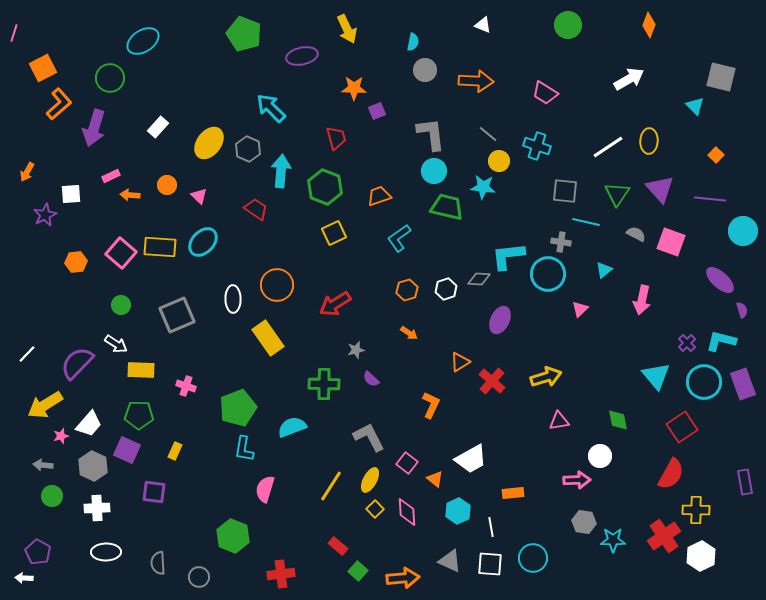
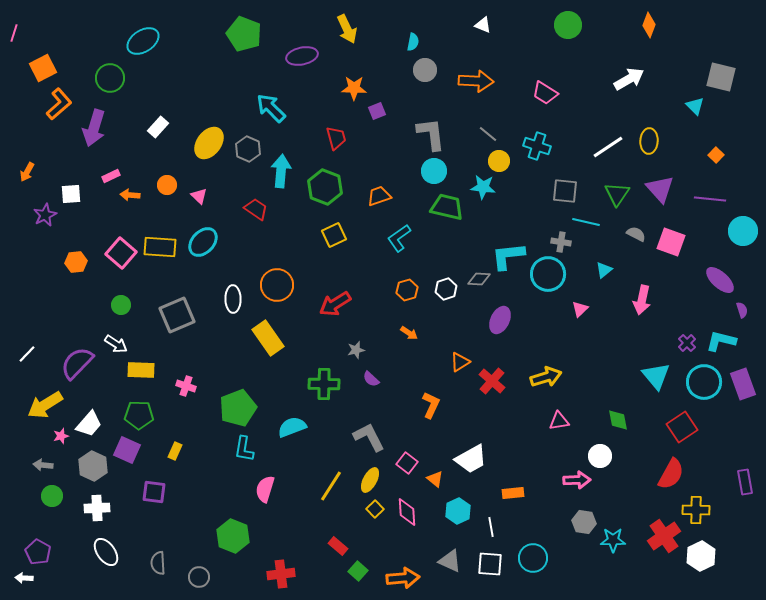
yellow square at (334, 233): moved 2 px down
white ellipse at (106, 552): rotated 56 degrees clockwise
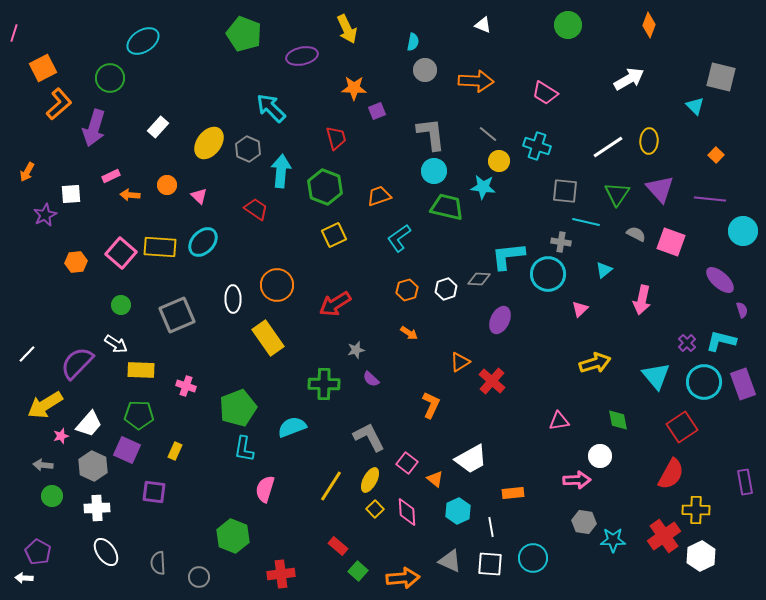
yellow arrow at (546, 377): moved 49 px right, 14 px up
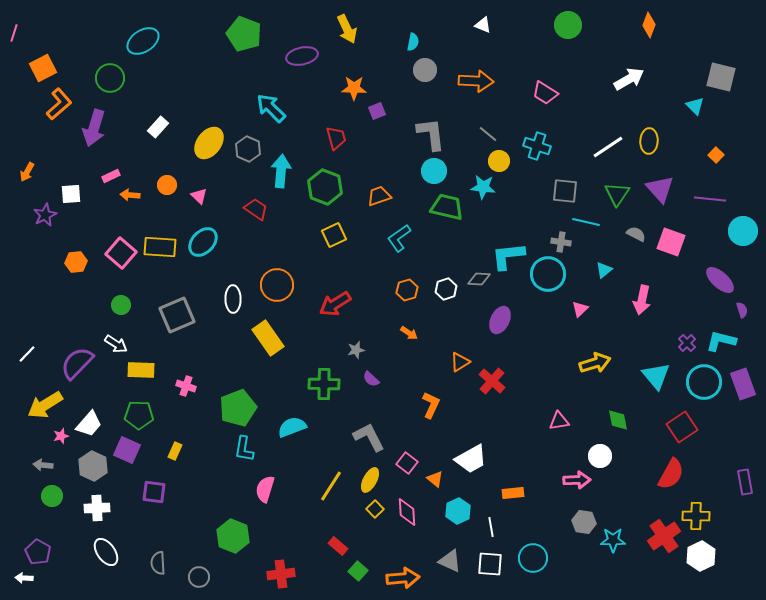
yellow cross at (696, 510): moved 6 px down
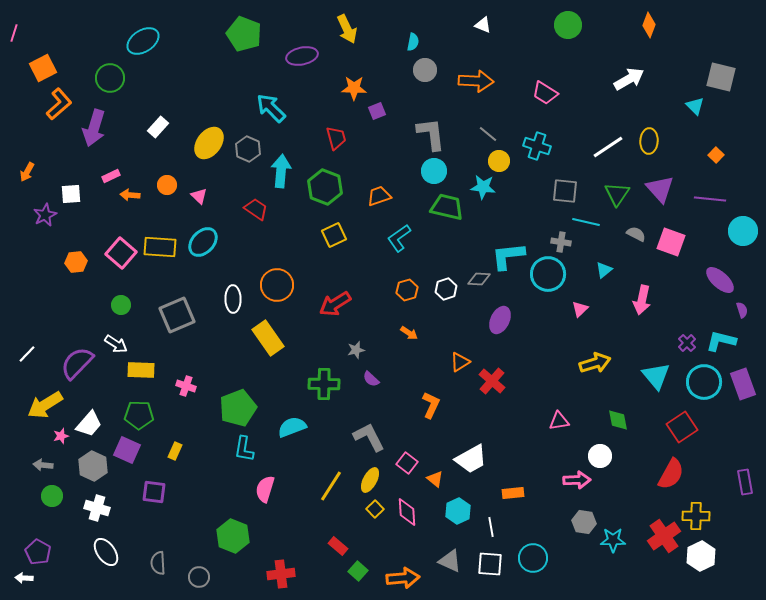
white cross at (97, 508): rotated 20 degrees clockwise
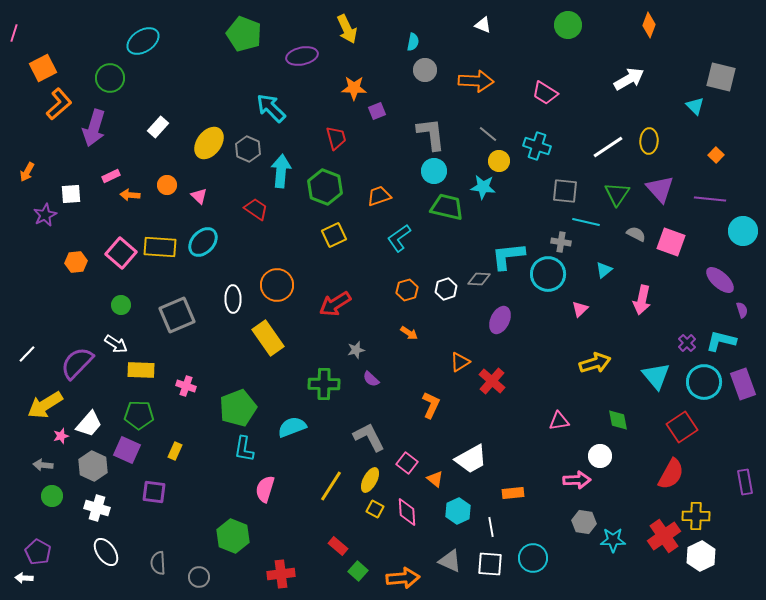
yellow square at (375, 509): rotated 18 degrees counterclockwise
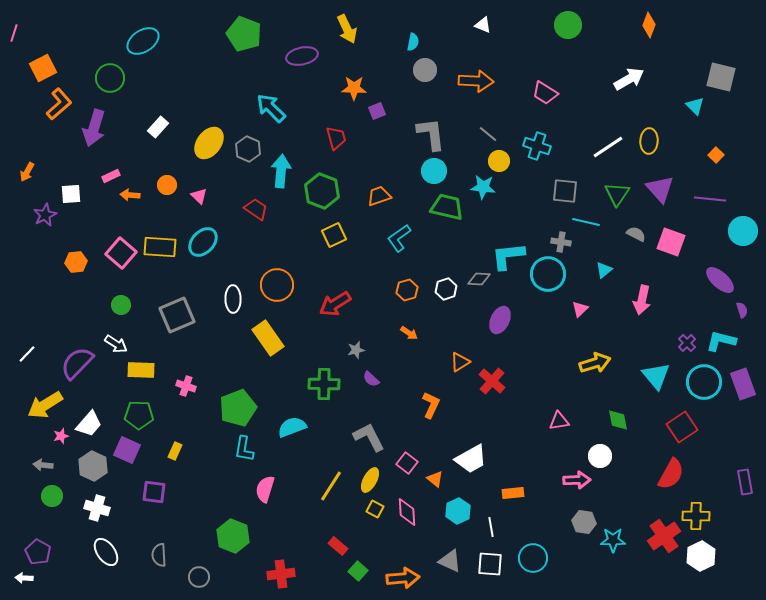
green hexagon at (325, 187): moved 3 px left, 4 px down
gray semicircle at (158, 563): moved 1 px right, 8 px up
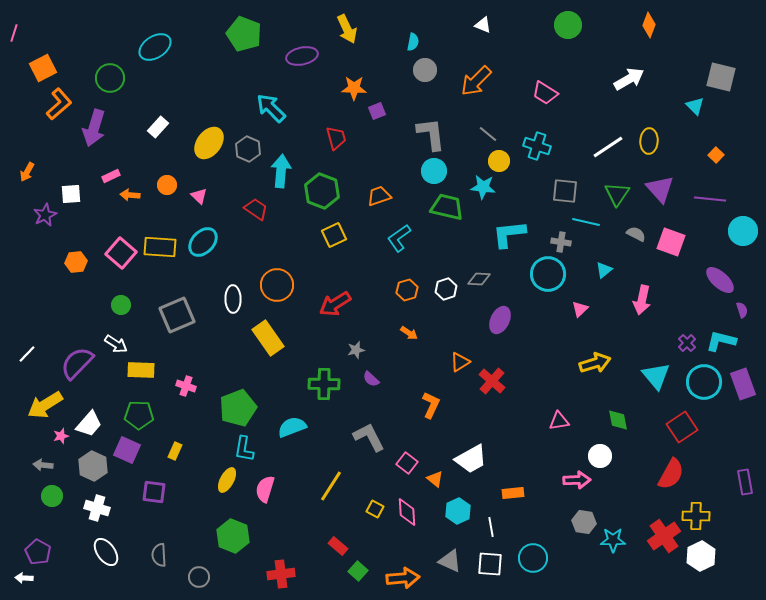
cyan ellipse at (143, 41): moved 12 px right, 6 px down
orange arrow at (476, 81): rotated 132 degrees clockwise
cyan L-shape at (508, 256): moved 1 px right, 22 px up
yellow ellipse at (370, 480): moved 143 px left
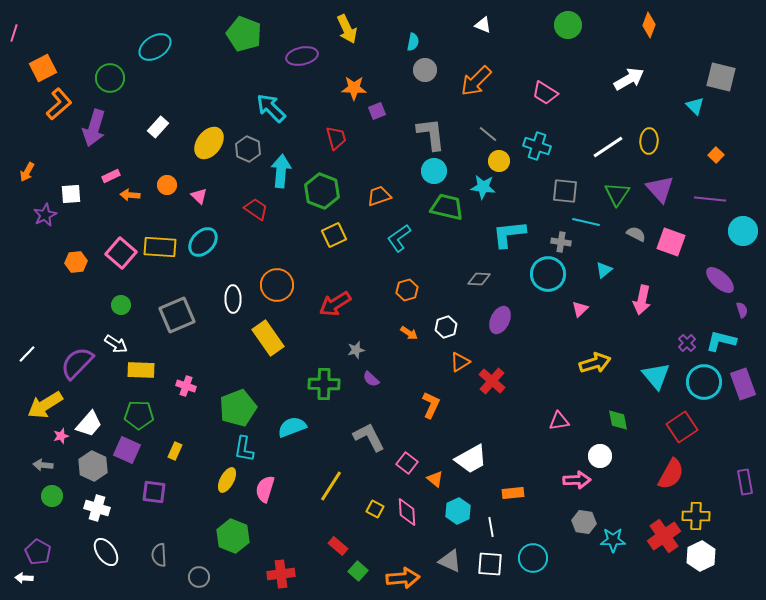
white hexagon at (446, 289): moved 38 px down
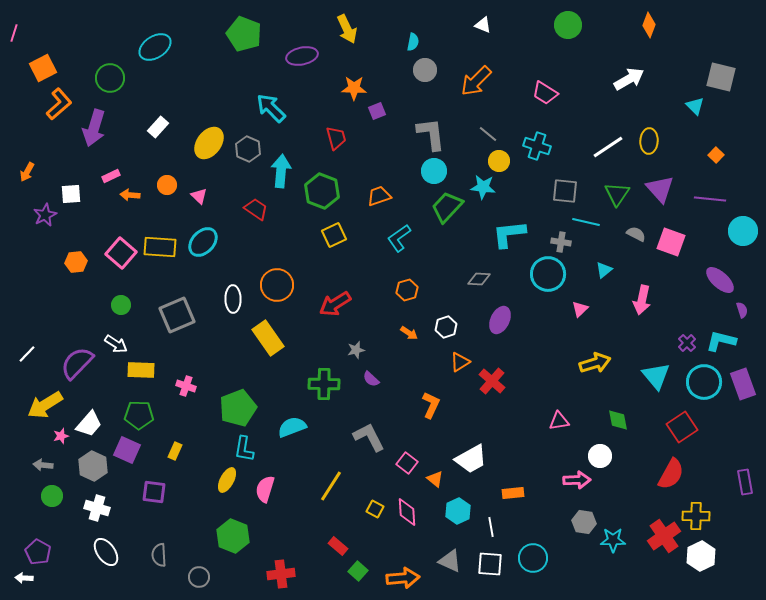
green trapezoid at (447, 207): rotated 60 degrees counterclockwise
